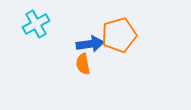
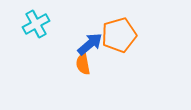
blue arrow: rotated 32 degrees counterclockwise
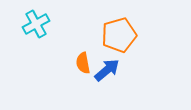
blue arrow: moved 17 px right, 26 px down
orange semicircle: moved 1 px up
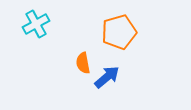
orange pentagon: moved 3 px up
blue arrow: moved 7 px down
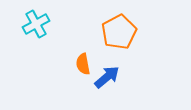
orange pentagon: rotated 12 degrees counterclockwise
orange semicircle: moved 1 px down
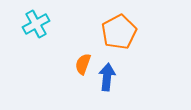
orange semicircle: rotated 30 degrees clockwise
blue arrow: rotated 44 degrees counterclockwise
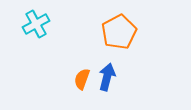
orange semicircle: moved 1 px left, 15 px down
blue arrow: rotated 8 degrees clockwise
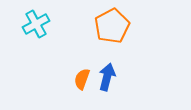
orange pentagon: moved 7 px left, 6 px up
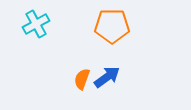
orange pentagon: rotated 28 degrees clockwise
blue arrow: rotated 40 degrees clockwise
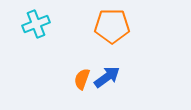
cyan cross: rotated 8 degrees clockwise
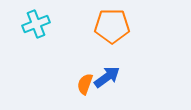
orange semicircle: moved 3 px right, 5 px down
